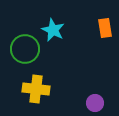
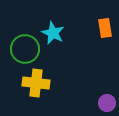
cyan star: moved 3 px down
yellow cross: moved 6 px up
purple circle: moved 12 px right
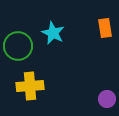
green circle: moved 7 px left, 3 px up
yellow cross: moved 6 px left, 3 px down; rotated 12 degrees counterclockwise
purple circle: moved 4 px up
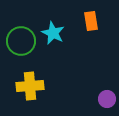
orange rectangle: moved 14 px left, 7 px up
green circle: moved 3 px right, 5 px up
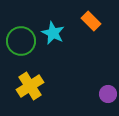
orange rectangle: rotated 36 degrees counterclockwise
yellow cross: rotated 28 degrees counterclockwise
purple circle: moved 1 px right, 5 px up
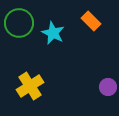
green circle: moved 2 px left, 18 px up
purple circle: moved 7 px up
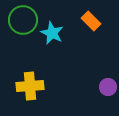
green circle: moved 4 px right, 3 px up
cyan star: moved 1 px left
yellow cross: rotated 28 degrees clockwise
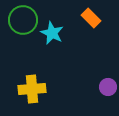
orange rectangle: moved 3 px up
yellow cross: moved 2 px right, 3 px down
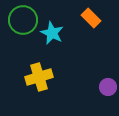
yellow cross: moved 7 px right, 12 px up; rotated 12 degrees counterclockwise
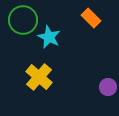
cyan star: moved 3 px left, 4 px down
yellow cross: rotated 32 degrees counterclockwise
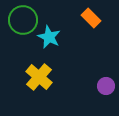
purple circle: moved 2 px left, 1 px up
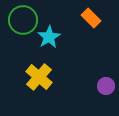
cyan star: rotated 15 degrees clockwise
